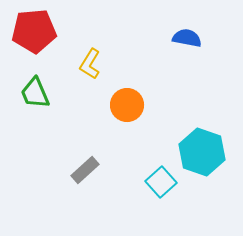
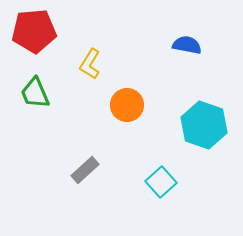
blue semicircle: moved 7 px down
cyan hexagon: moved 2 px right, 27 px up
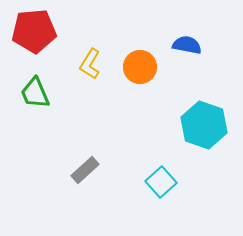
orange circle: moved 13 px right, 38 px up
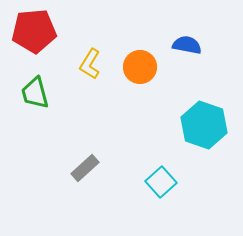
green trapezoid: rotated 8 degrees clockwise
gray rectangle: moved 2 px up
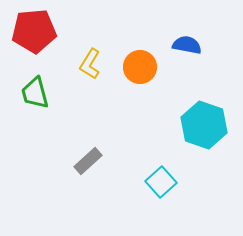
gray rectangle: moved 3 px right, 7 px up
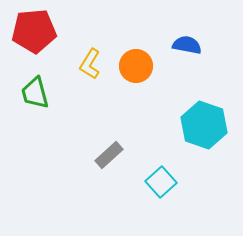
orange circle: moved 4 px left, 1 px up
gray rectangle: moved 21 px right, 6 px up
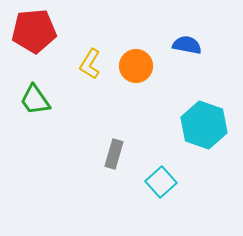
green trapezoid: moved 7 px down; rotated 20 degrees counterclockwise
gray rectangle: moved 5 px right, 1 px up; rotated 32 degrees counterclockwise
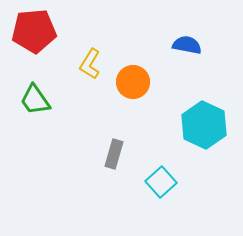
orange circle: moved 3 px left, 16 px down
cyan hexagon: rotated 6 degrees clockwise
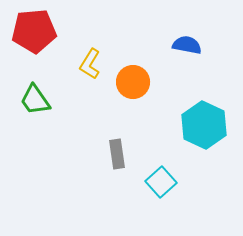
gray rectangle: moved 3 px right; rotated 24 degrees counterclockwise
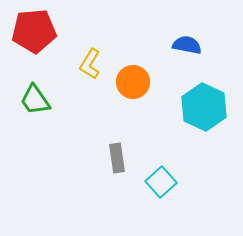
cyan hexagon: moved 18 px up
gray rectangle: moved 4 px down
